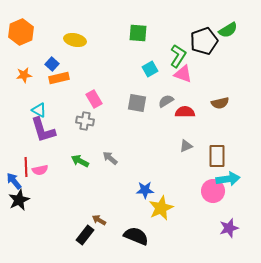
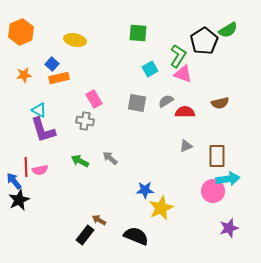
black pentagon: rotated 12 degrees counterclockwise
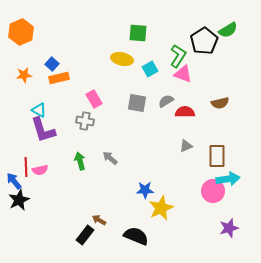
yellow ellipse: moved 47 px right, 19 px down
green arrow: rotated 48 degrees clockwise
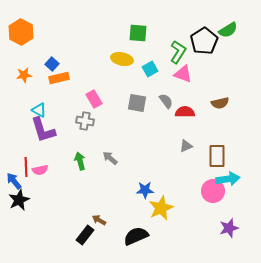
orange hexagon: rotated 10 degrees counterclockwise
green L-shape: moved 4 px up
gray semicircle: rotated 84 degrees clockwise
black semicircle: rotated 45 degrees counterclockwise
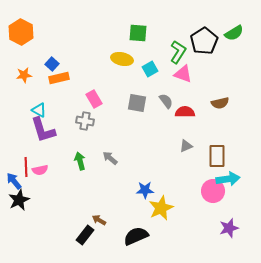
green semicircle: moved 6 px right, 3 px down
